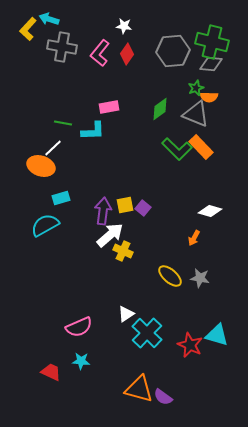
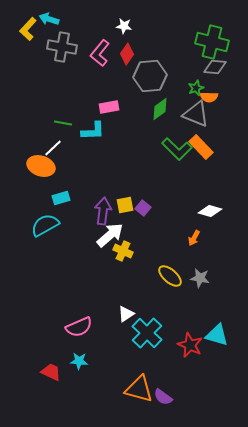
gray hexagon: moved 23 px left, 25 px down
gray diamond: moved 4 px right, 3 px down
cyan star: moved 2 px left
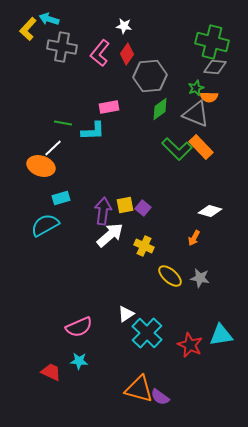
yellow cross: moved 21 px right, 5 px up
cyan triangle: moved 4 px right; rotated 25 degrees counterclockwise
purple semicircle: moved 3 px left
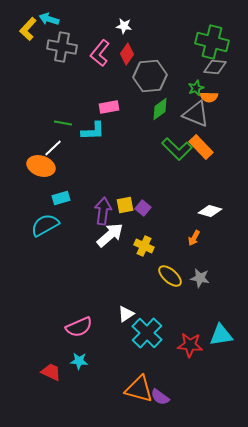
red star: rotated 20 degrees counterclockwise
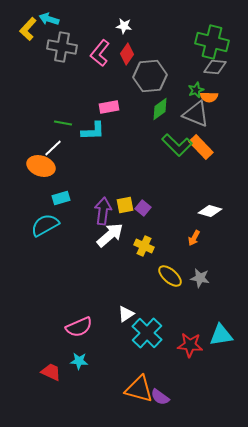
green star: moved 2 px down
green L-shape: moved 4 px up
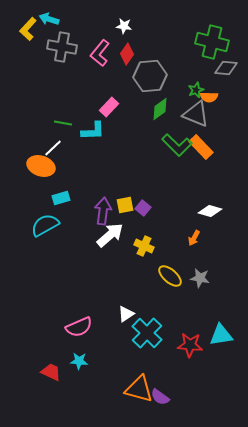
gray diamond: moved 11 px right, 1 px down
pink rectangle: rotated 36 degrees counterclockwise
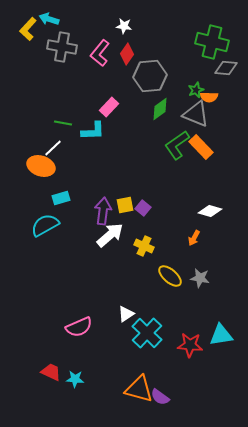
green L-shape: rotated 100 degrees clockwise
cyan star: moved 4 px left, 18 px down
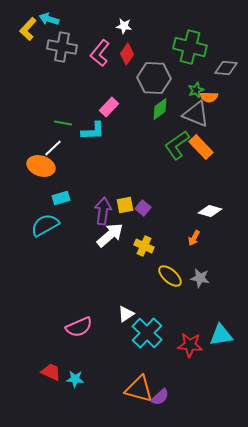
green cross: moved 22 px left, 5 px down
gray hexagon: moved 4 px right, 2 px down; rotated 8 degrees clockwise
purple semicircle: rotated 78 degrees counterclockwise
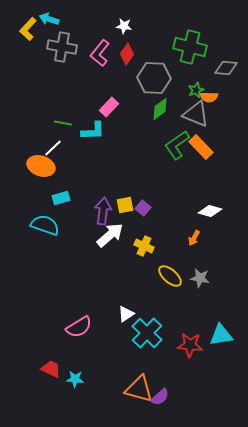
cyan semicircle: rotated 48 degrees clockwise
pink semicircle: rotated 8 degrees counterclockwise
red trapezoid: moved 3 px up
